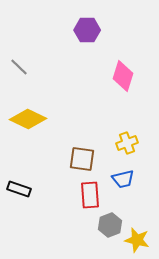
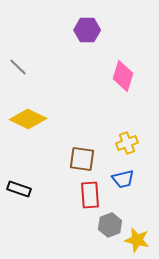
gray line: moved 1 px left
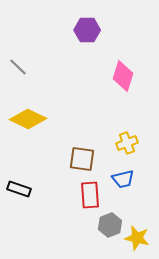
yellow star: moved 2 px up
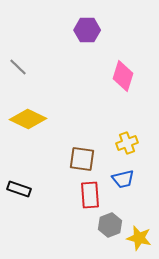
yellow star: moved 2 px right
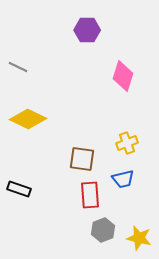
gray line: rotated 18 degrees counterclockwise
gray hexagon: moved 7 px left, 5 px down
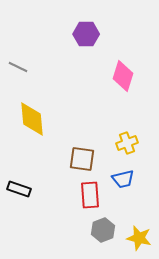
purple hexagon: moved 1 px left, 4 px down
yellow diamond: moved 4 px right; rotated 60 degrees clockwise
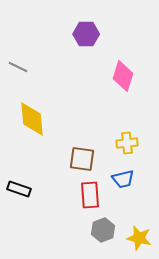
yellow cross: rotated 15 degrees clockwise
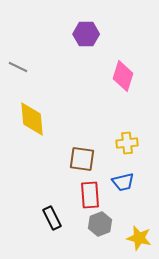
blue trapezoid: moved 3 px down
black rectangle: moved 33 px right, 29 px down; rotated 45 degrees clockwise
gray hexagon: moved 3 px left, 6 px up
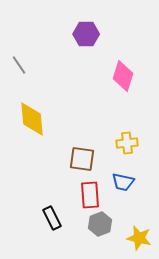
gray line: moved 1 px right, 2 px up; rotated 30 degrees clockwise
blue trapezoid: rotated 25 degrees clockwise
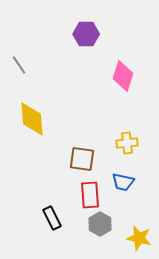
gray hexagon: rotated 10 degrees counterclockwise
